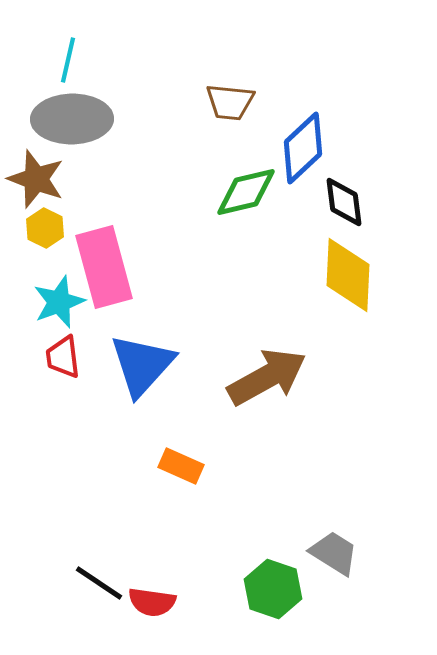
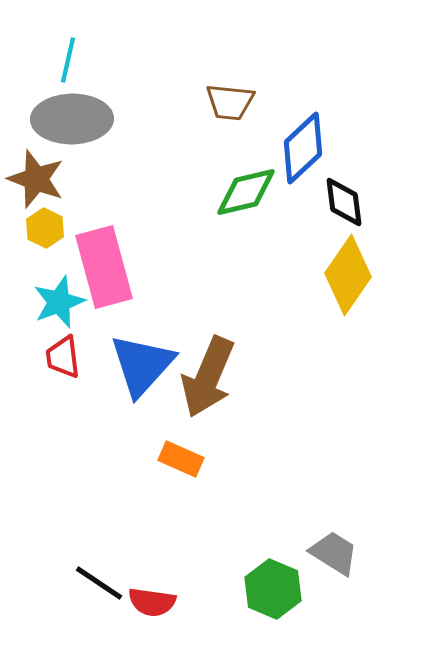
yellow diamond: rotated 32 degrees clockwise
brown arrow: moved 59 px left; rotated 142 degrees clockwise
orange rectangle: moved 7 px up
green hexagon: rotated 4 degrees clockwise
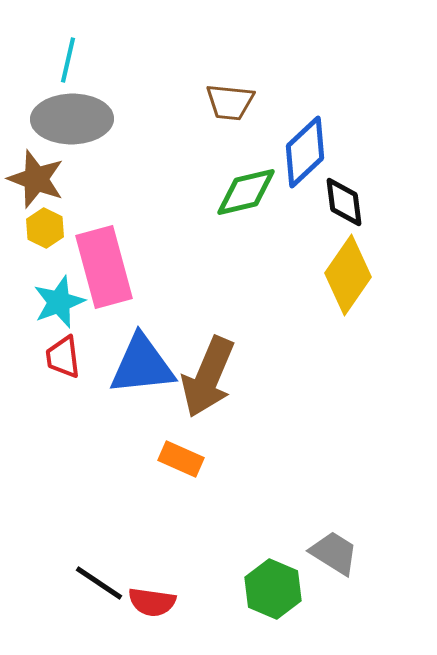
blue diamond: moved 2 px right, 4 px down
blue triangle: rotated 42 degrees clockwise
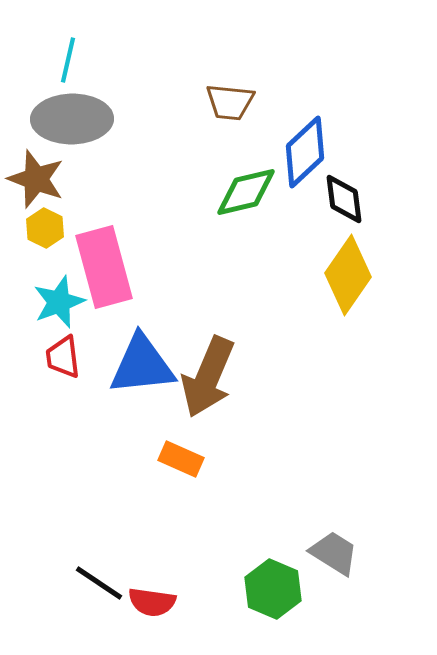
black diamond: moved 3 px up
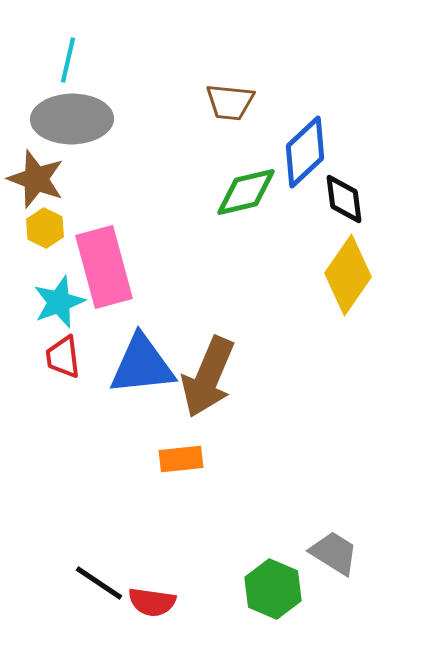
orange rectangle: rotated 30 degrees counterclockwise
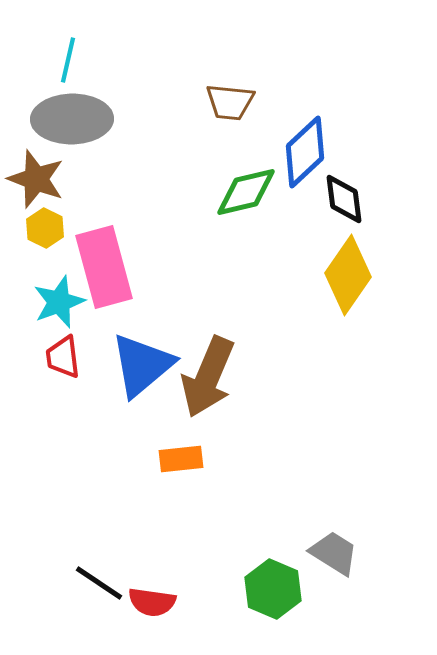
blue triangle: rotated 34 degrees counterclockwise
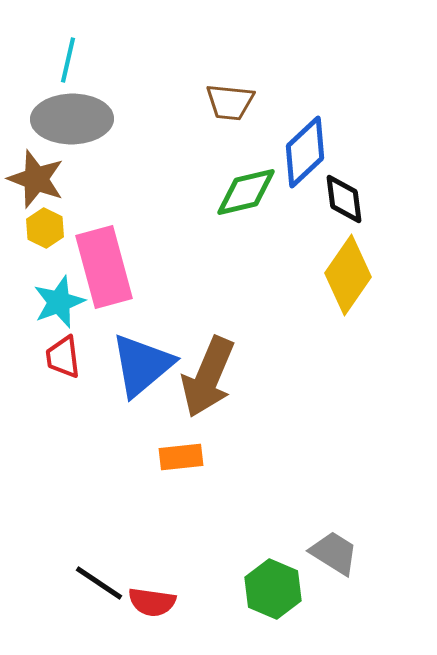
orange rectangle: moved 2 px up
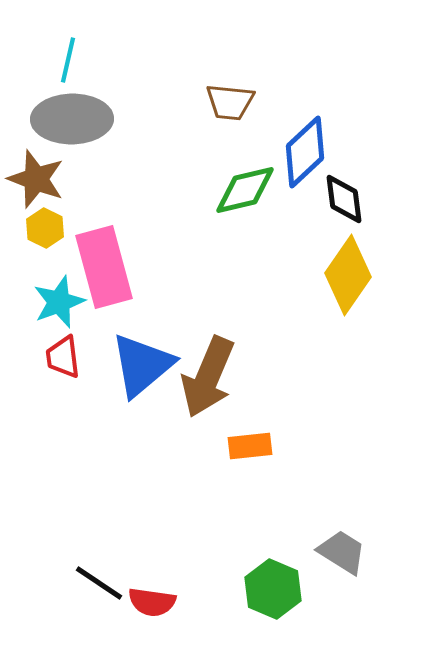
green diamond: moved 1 px left, 2 px up
orange rectangle: moved 69 px right, 11 px up
gray trapezoid: moved 8 px right, 1 px up
